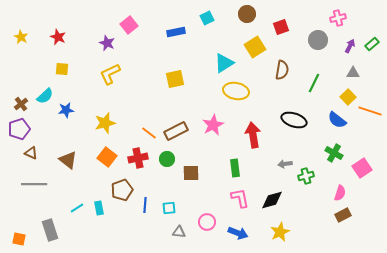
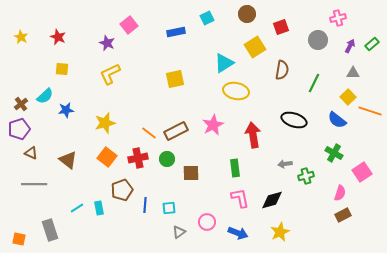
pink square at (362, 168): moved 4 px down
gray triangle at (179, 232): rotated 40 degrees counterclockwise
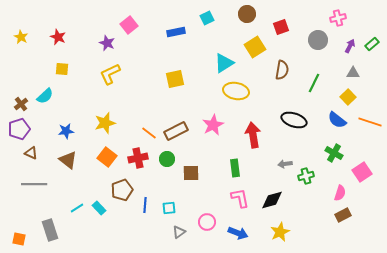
blue star at (66, 110): moved 21 px down
orange line at (370, 111): moved 11 px down
cyan rectangle at (99, 208): rotated 32 degrees counterclockwise
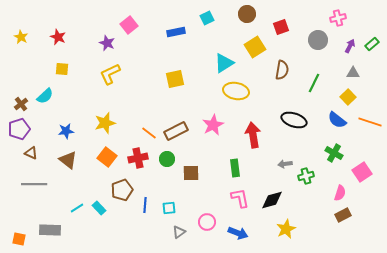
gray rectangle at (50, 230): rotated 70 degrees counterclockwise
yellow star at (280, 232): moved 6 px right, 3 px up
